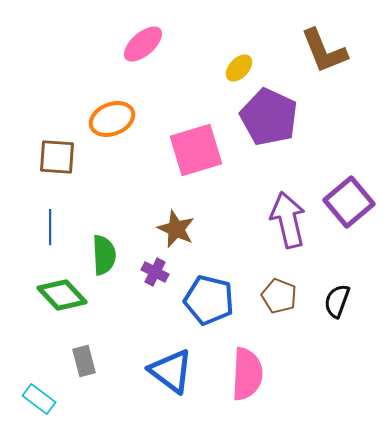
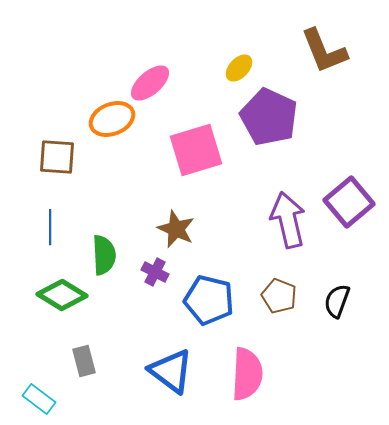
pink ellipse: moved 7 px right, 39 px down
green diamond: rotated 15 degrees counterclockwise
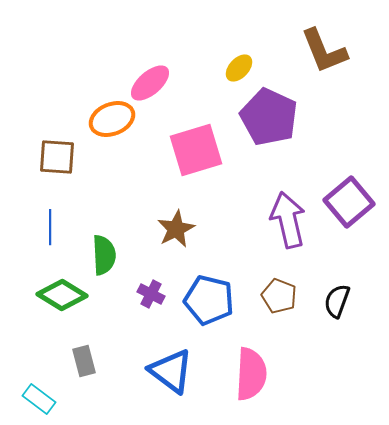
brown star: rotated 21 degrees clockwise
purple cross: moved 4 px left, 22 px down
pink semicircle: moved 4 px right
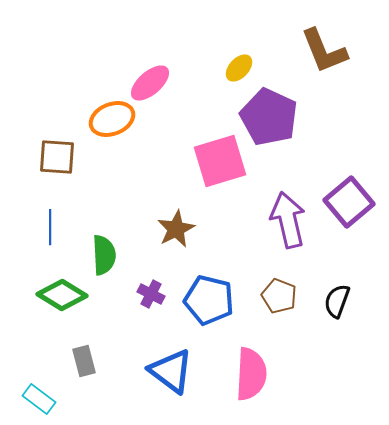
pink square: moved 24 px right, 11 px down
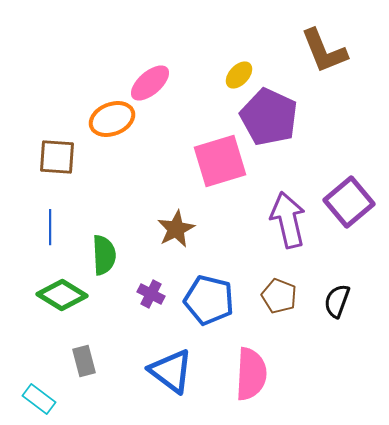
yellow ellipse: moved 7 px down
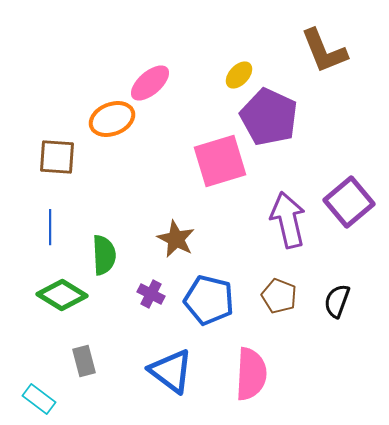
brown star: moved 10 px down; rotated 18 degrees counterclockwise
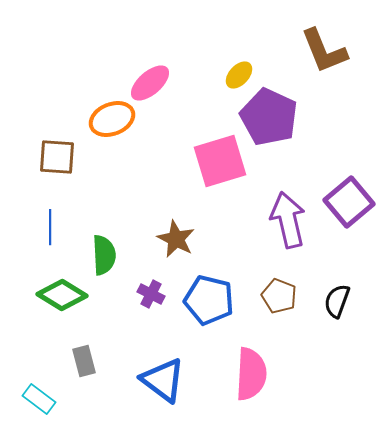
blue triangle: moved 8 px left, 9 px down
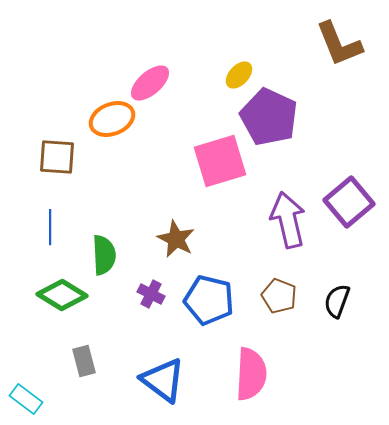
brown L-shape: moved 15 px right, 7 px up
cyan rectangle: moved 13 px left
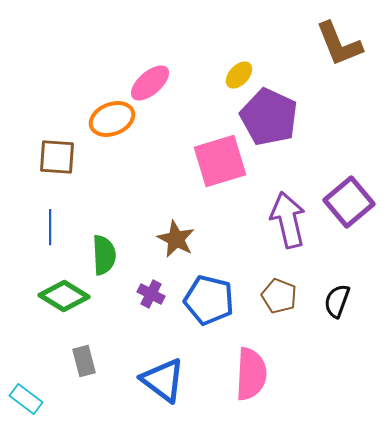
green diamond: moved 2 px right, 1 px down
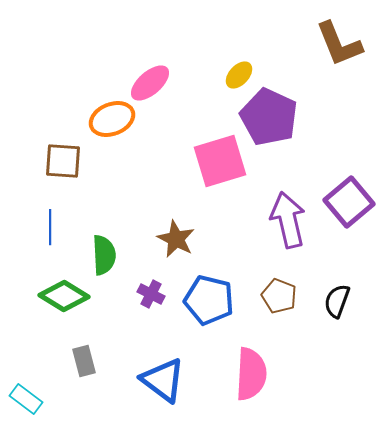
brown square: moved 6 px right, 4 px down
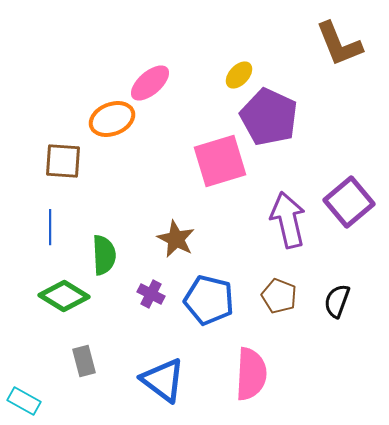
cyan rectangle: moved 2 px left, 2 px down; rotated 8 degrees counterclockwise
